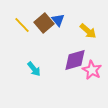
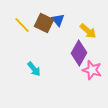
brown square: rotated 24 degrees counterclockwise
purple diamond: moved 4 px right, 7 px up; rotated 45 degrees counterclockwise
pink star: rotated 12 degrees counterclockwise
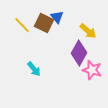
blue triangle: moved 1 px left, 3 px up
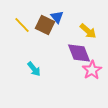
brown square: moved 1 px right, 2 px down
purple diamond: rotated 50 degrees counterclockwise
pink star: rotated 24 degrees clockwise
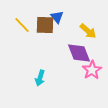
brown square: rotated 24 degrees counterclockwise
cyan arrow: moved 6 px right, 9 px down; rotated 56 degrees clockwise
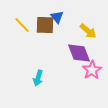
cyan arrow: moved 2 px left
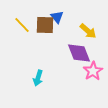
pink star: moved 1 px right, 1 px down
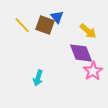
brown square: rotated 18 degrees clockwise
purple diamond: moved 2 px right
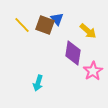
blue triangle: moved 2 px down
purple diamond: moved 8 px left; rotated 30 degrees clockwise
cyan arrow: moved 5 px down
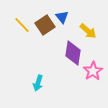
blue triangle: moved 5 px right, 2 px up
brown square: rotated 36 degrees clockwise
